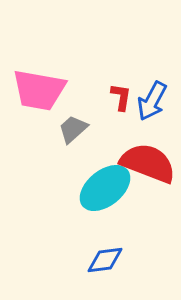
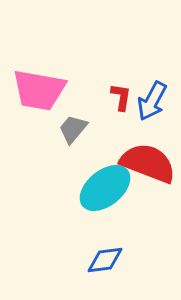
gray trapezoid: rotated 8 degrees counterclockwise
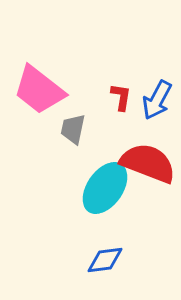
pink trapezoid: rotated 28 degrees clockwise
blue arrow: moved 5 px right, 1 px up
gray trapezoid: rotated 28 degrees counterclockwise
cyan ellipse: rotated 16 degrees counterclockwise
